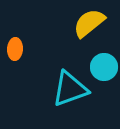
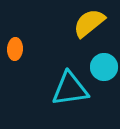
cyan triangle: rotated 12 degrees clockwise
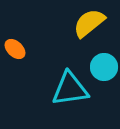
orange ellipse: rotated 50 degrees counterclockwise
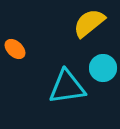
cyan circle: moved 1 px left, 1 px down
cyan triangle: moved 3 px left, 2 px up
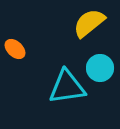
cyan circle: moved 3 px left
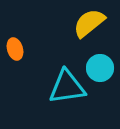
orange ellipse: rotated 30 degrees clockwise
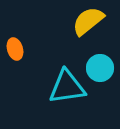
yellow semicircle: moved 1 px left, 2 px up
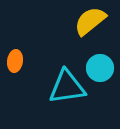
yellow semicircle: moved 2 px right
orange ellipse: moved 12 px down; rotated 25 degrees clockwise
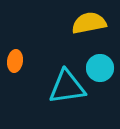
yellow semicircle: moved 1 px left, 2 px down; rotated 28 degrees clockwise
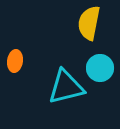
yellow semicircle: rotated 68 degrees counterclockwise
cyan triangle: moved 1 px left; rotated 6 degrees counterclockwise
